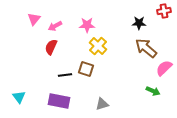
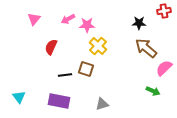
pink arrow: moved 13 px right, 7 px up
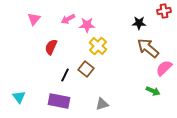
brown arrow: moved 2 px right
brown square: rotated 21 degrees clockwise
black line: rotated 56 degrees counterclockwise
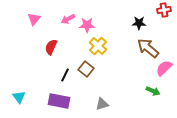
red cross: moved 1 px up
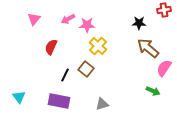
pink semicircle: rotated 12 degrees counterclockwise
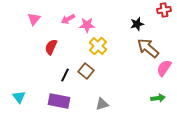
black star: moved 2 px left, 1 px down; rotated 16 degrees counterclockwise
brown square: moved 2 px down
green arrow: moved 5 px right, 7 px down; rotated 32 degrees counterclockwise
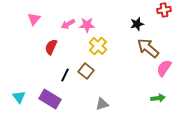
pink arrow: moved 5 px down
purple rectangle: moved 9 px left, 2 px up; rotated 20 degrees clockwise
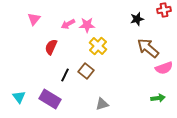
black star: moved 5 px up
pink semicircle: rotated 144 degrees counterclockwise
